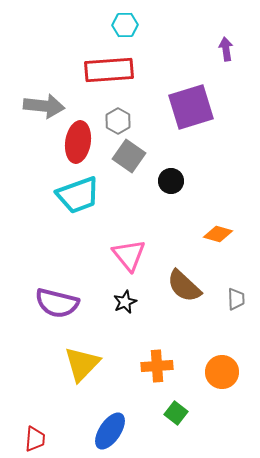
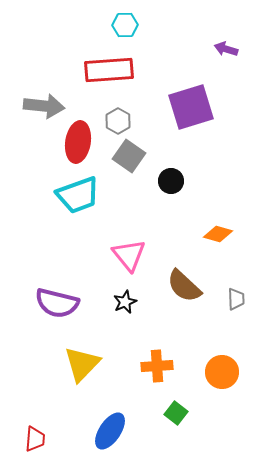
purple arrow: rotated 65 degrees counterclockwise
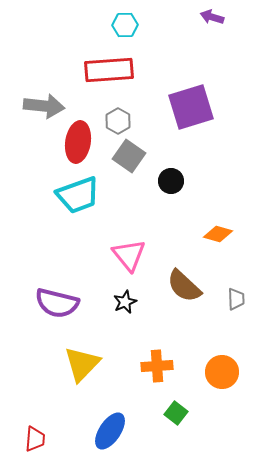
purple arrow: moved 14 px left, 32 px up
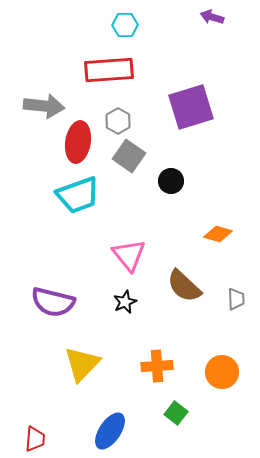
purple semicircle: moved 4 px left, 1 px up
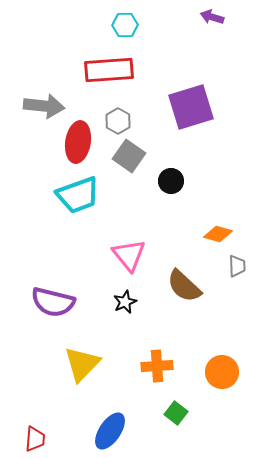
gray trapezoid: moved 1 px right, 33 px up
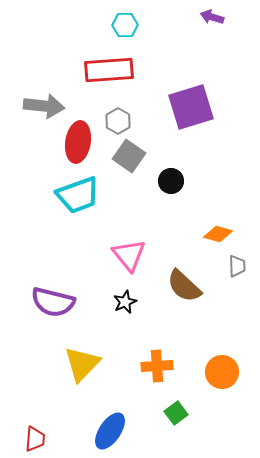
green square: rotated 15 degrees clockwise
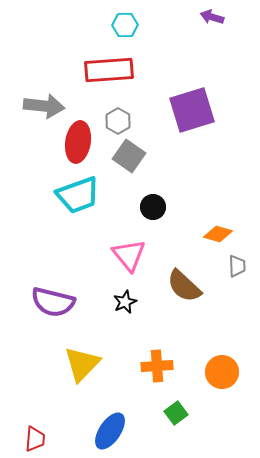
purple square: moved 1 px right, 3 px down
black circle: moved 18 px left, 26 px down
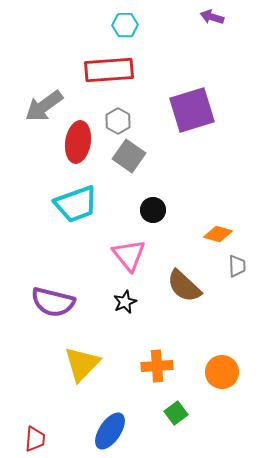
gray arrow: rotated 138 degrees clockwise
cyan trapezoid: moved 2 px left, 9 px down
black circle: moved 3 px down
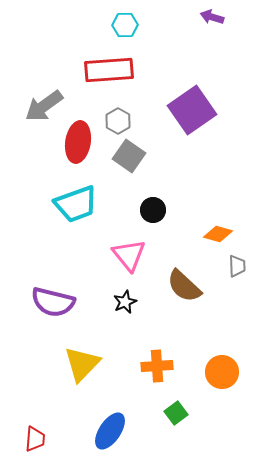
purple square: rotated 18 degrees counterclockwise
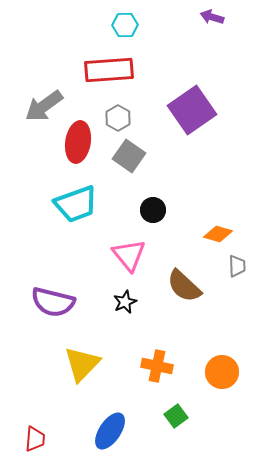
gray hexagon: moved 3 px up
orange cross: rotated 16 degrees clockwise
green square: moved 3 px down
